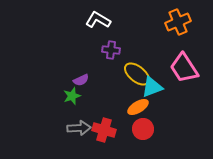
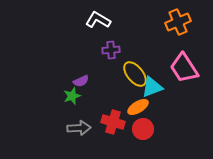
purple cross: rotated 12 degrees counterclockwise
yellow ellipse: moved 2 px left; rotated 12 degrees clockwise
purple semicircle: moved 1 px down
red cross: moved 9 px right, 8 px up
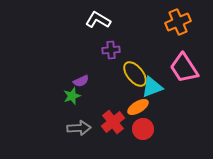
red cross: rotated 35 degrees clockwise
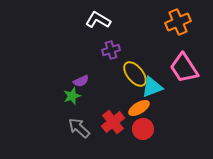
purple cross: rotated 12 degrees counterclockwise
orange ellipse: moved 1 px right, 1 px down
gray arrow: rotated 135 degrees counterclockwise
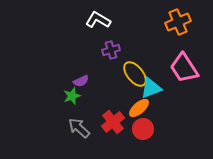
cyan triangle: moved 1 px left, 1 px down
orange ellipse: rotated 10 degrees counterclockwise
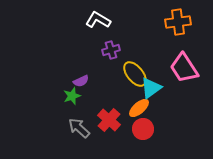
orange cross: rotated 15 degrees clockwise
cyan triangle: rotated 15 degrees counterclockwise
red cross: moved 4 px left, 2 px up; rotated 10 degrees counterclockwise
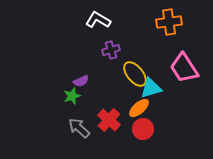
orange cross: moved 9 px left
cyan triangle: rotated 20 degrees clockwise
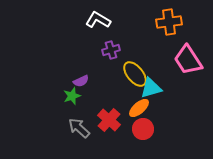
pink trapezoid: moved 4 px right, 8 px up
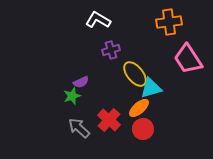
pink trapezoid: moved 1 px up
purple semicircle: moved 1 px down
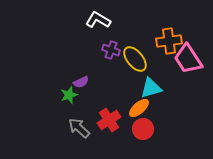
orange cross: moved 19 px down
purple cross: rotated 36 degrees clockwise
yellow ellipse: moved 15 px up
green star: moved 3 px left, 1 px up
red cross: rotated 15 degrees clockwise
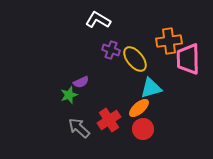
pink trapezoid: rotated 32 degrees clockwise
